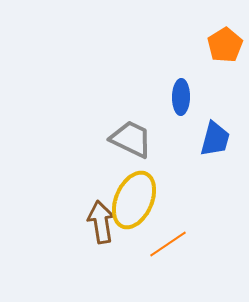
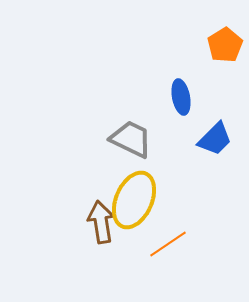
blue ellipse: rotated 12 degrees counterclockwise
blue trapezoid: rotated 30 degrees clockwise
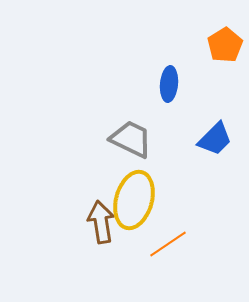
blue ellipse: moved 12 px left, 13 px up; rotated 16 degrees clockwise
yellow ellipse: rotated 8 degrees counterclockwise
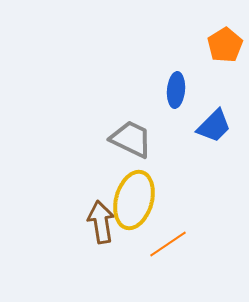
blue ellipse: moved 7 px right, 6 px down
blue trapezoid: moved 1 px left, 13 px up
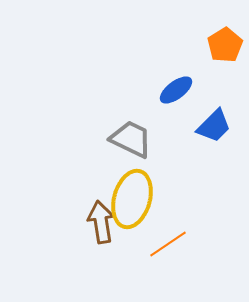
blue ellipse: rotated 48 degrees clockwise
yellow ellipse: moved 2 px left, 1 px up
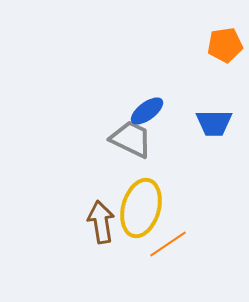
orange pentagon: rotated 24 degrees clockwise
blue ellipse: moved 29 px left, 21 px down
blue trapezoid: moved 3 px up; rotated 45 degrees clockwise
yellow ellipse: moved 9 px right, 9 px down
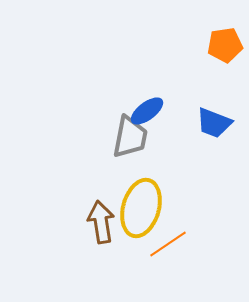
blue trapezoid: rotated 21 degrees clockwise
gray trapezoid: moved 1 px left, 2 px up; rotated 75 degrees clockwise
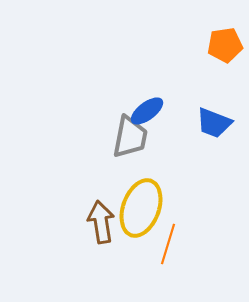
yellow ellipse: rotated 4 degrees clockwise
orange line: rotated 39 degrees counterclockwise
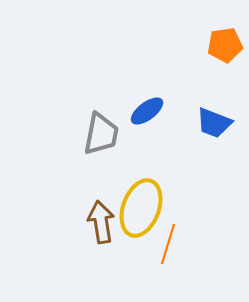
gray trapezoid: moved 29 px left, 3 px up
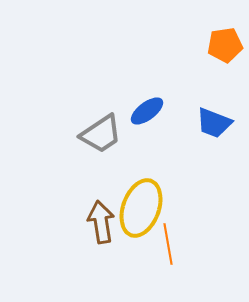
gray trapezoid: rotated 45 degrees clockwise
orange line: rotated 27 degrees counterclockwise
